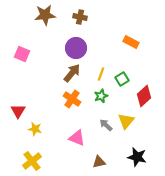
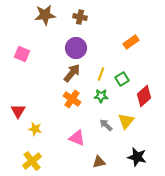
orange rectangle: rotated 63 degrees counterclockwise
green star: rotated 24 degrees clockwise
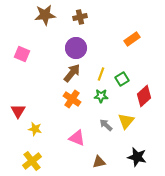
brown cross: rotated 24 degrees counterclockwise
orange rectangle: moved 1 px right, 3 px up
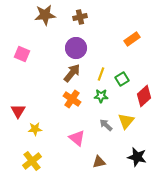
yellow star: rotated 16 degrees counterclockwise
pink triangle: rotated 18 degrees clockwise
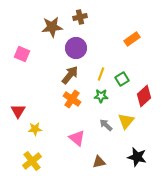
brown star: moved 7 px right, 12 px down
brown arrow: moved 2 px left, 2 px down
